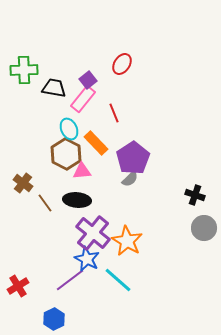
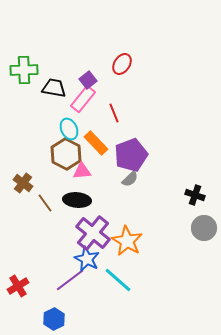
purple pentagon: moved 2 px left, 3 px up; rotated 12 degrees clockwise
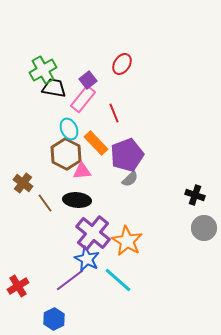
green cross: moved 19 px right; rotated 28 degrees counterclockwise
purple pentagon: moved 4 px left
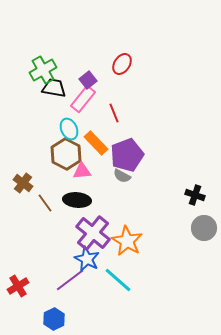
gray semicircle: moved 8 px left, 3 px up; rotated 72 degrees clockwise
